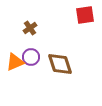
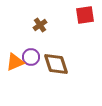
brown cross: moved 10 px right, 3 px up
brown diamond: moved 4 px left
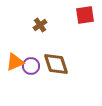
purple circle: moved 9 px down
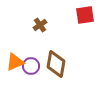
brown diamond: rotated 28 degrees clockwise
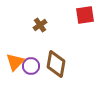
orange triangle: rotated 24 degrees counterclockwise
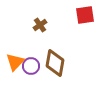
brown diamond: moved 1 px left, 1 px up
